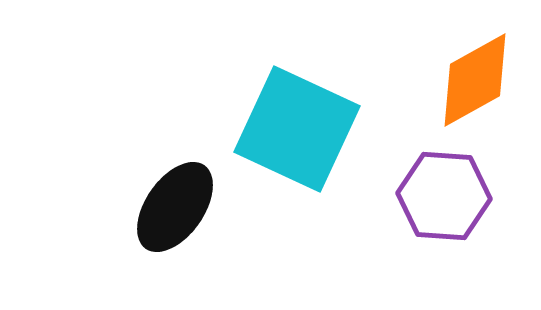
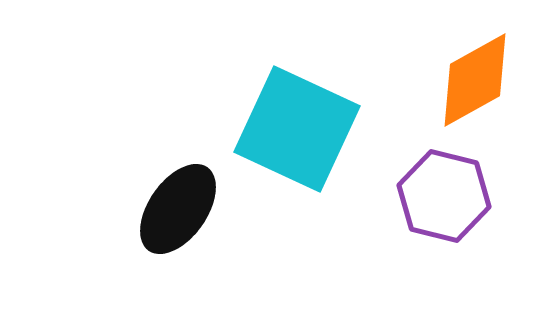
purple hexagon: rotated 10 degrees clockwise
black ellipse: moved 3 px right, 2 px down
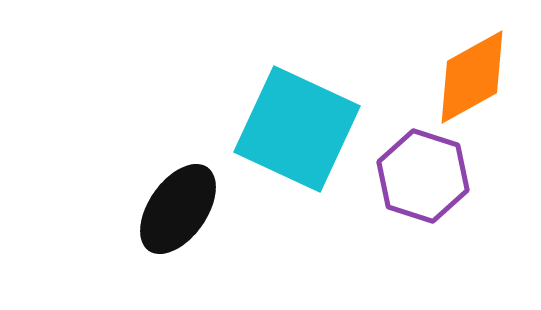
orange diamond: moved 3 px left, 3 px up
purple hexagon: moved 21 px left, 20 px up; rotated 4 degrees clockwise
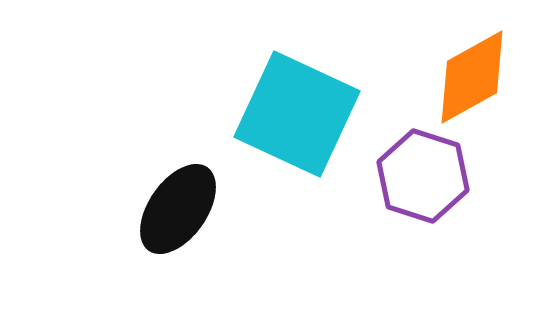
cyan square: moved 15 px up
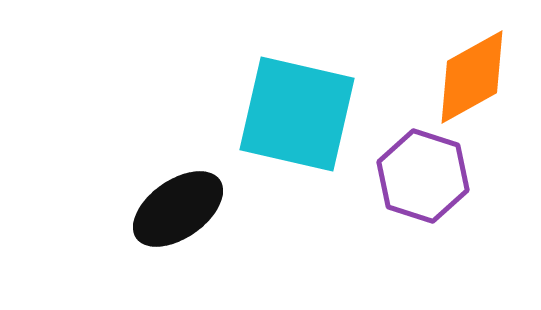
cyan square: rotated 12 degrees counterclockwise
black ellipse: rotated 20 degrees clockwise
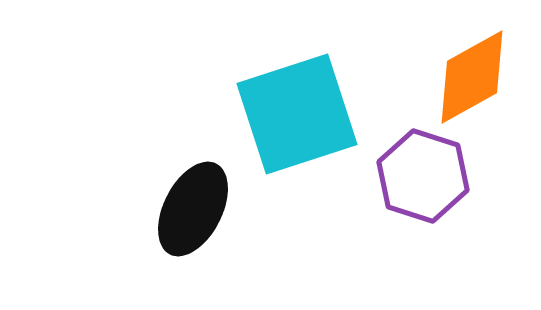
cyan square: rotated 31 degrees counterclockwise
black ellipse: moved 15 px right; rotated 28 degrees counterclockwise
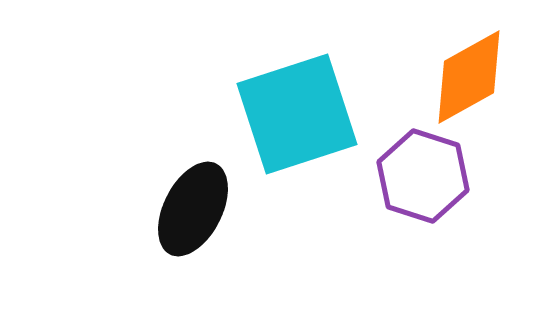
orange diamond: moved 3 px left
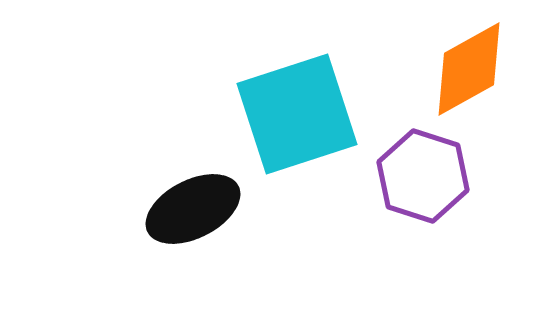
orange diamond: moved 8 px up
black ellipse: rotated 36 degrees clockwise
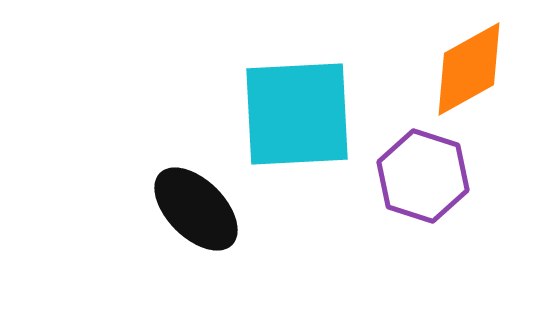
cyan square: rotated 15 degrees clockwise
black ellipse: moved 3 px right; rotated 72 degrees clockwise
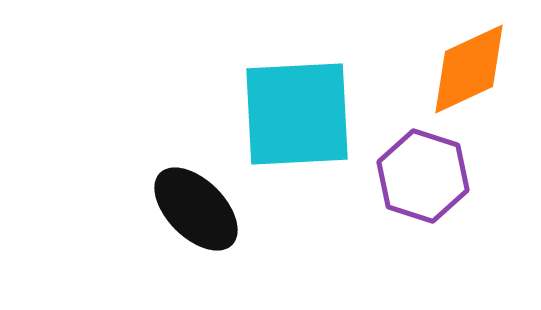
orange diamond: rotated 4 degrees clockwise
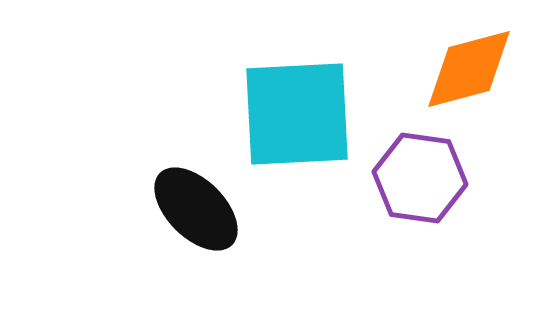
orange diamond: rotated 10 degrees clockwise
purple hexagon: moved 3 px left, 2 px down; rotated 10 degrees counterclockwise
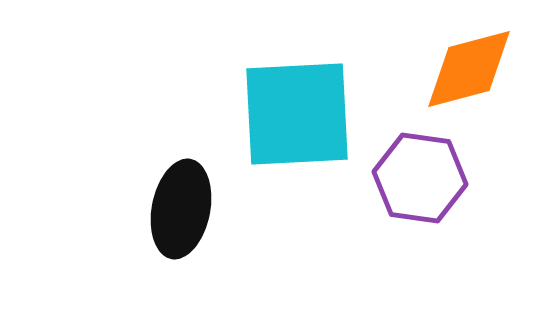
black ellipse: moved 15 px left; rotated 56 degrees clockwise
